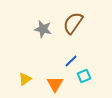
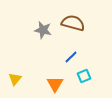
brown semicircle: rotated 70 degrees clockwise
gray star: moved 1 px down
blue line: moved 4 px up
yellow triangle: moved 10 px left; rotated 16 degrees counterclockwise
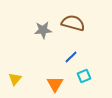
gray star: rotated 18 degrees counterclockwise
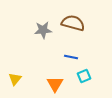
blue line: rotated 56 degrees clockwise
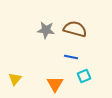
brown semicircle: moved 2 px right, 6 px down
gray star: moved 3 px right; rotated 12 degrees clockwise
